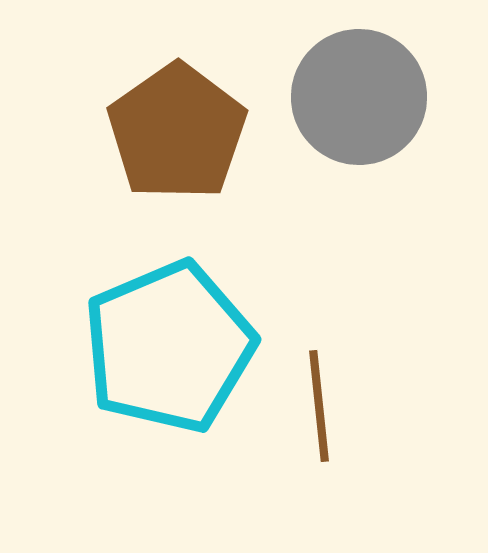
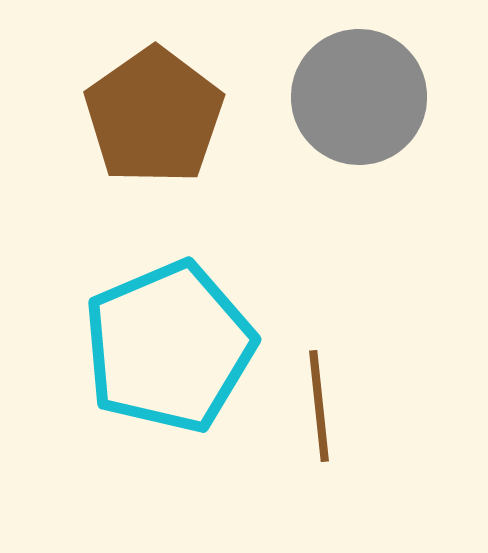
brown pentagon: moved 23 px left, 16 px up
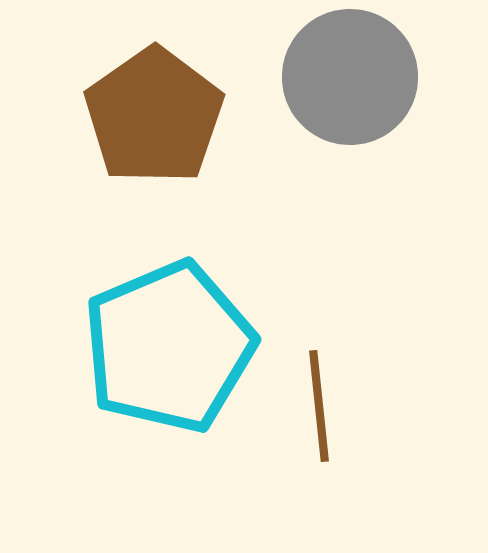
gray circle: moved 9 px left, 20 px up
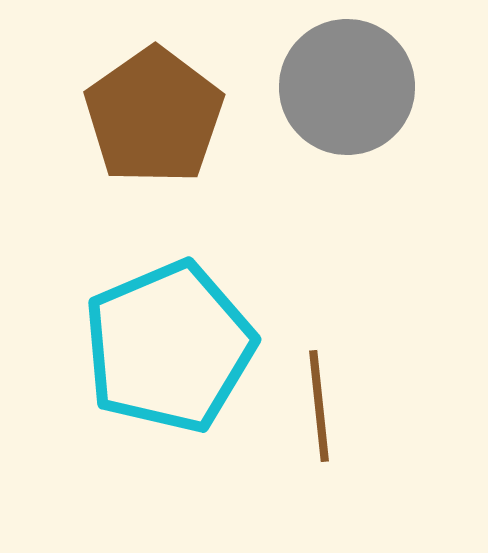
gray circle: moved 3 px left, 10 px down
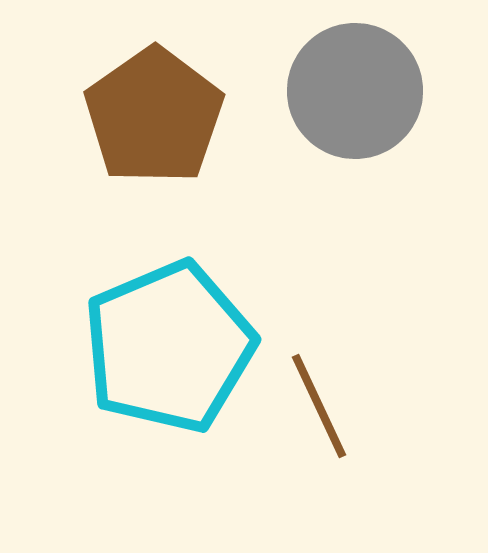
gray circle: moved 8 px right, 4 px down
brown line: rotated 19 degrees counterclockwise
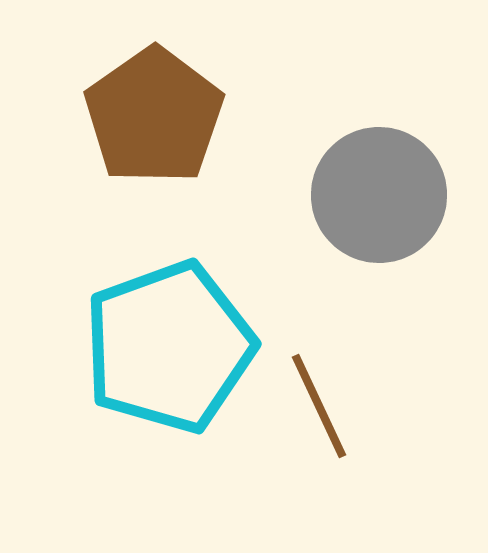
gray circle: moved 24 px right, 104 px down
cyan pentagon: rotated 3 degrees clockwise
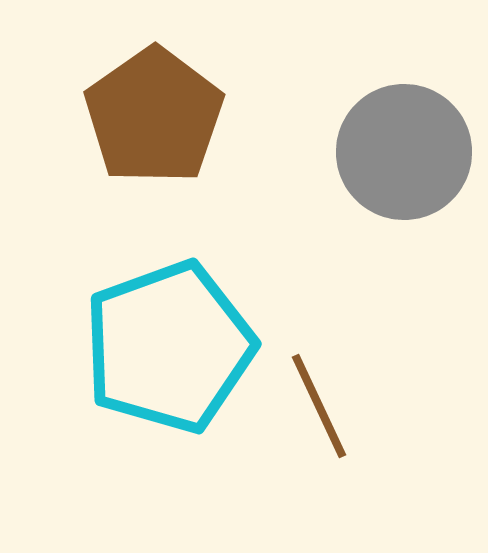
gray circle: moved 25 px right, 43 px up
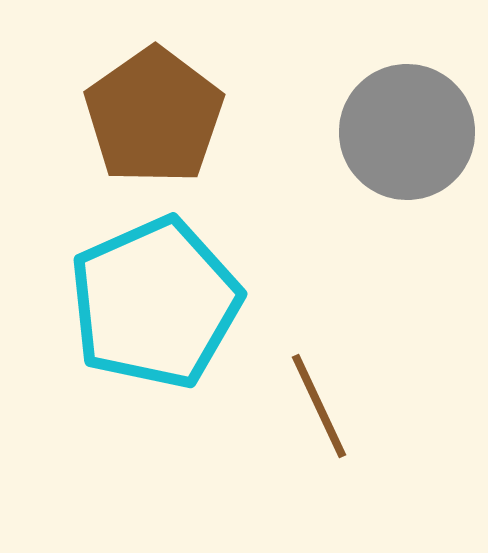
gray circle: moved 3 px right, 20 px up
cyan pentagon: moved 14 px left, 44 px up; rotated 4 degrees counterclockwise
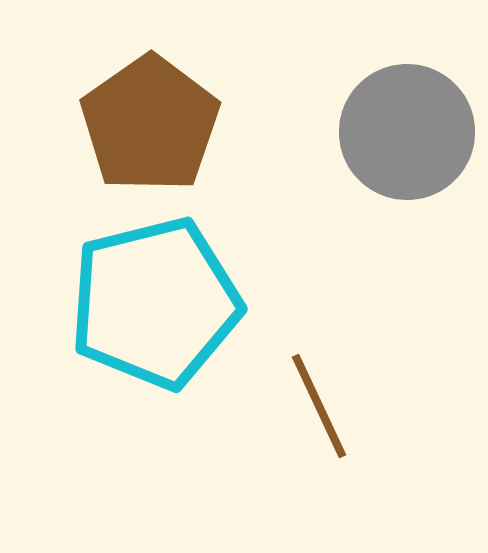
brown pentagon: moved 4 px left, 8 px down
cyan pentagon: rotated 10 degrees clockwise
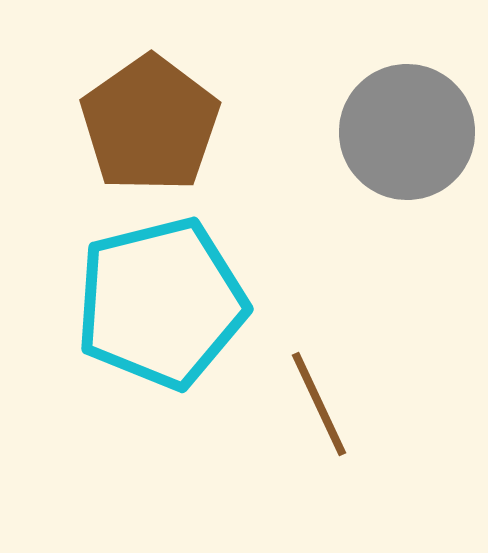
cyan pentagon: moved 6 px right
brown line: moved 2 px up
